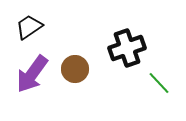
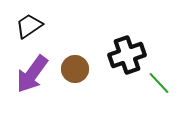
black trapezoid: moved 1 px up
black cross: moved 7 px down
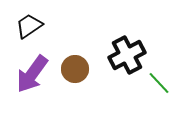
black cross: rotated 9 degrees counterclockwise
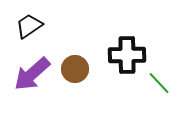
black cross: rotated 27 degrees clockwise
purple arrow: rotated 12 degrees clockwise
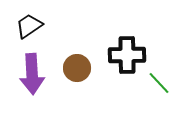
brown circle: moved 2 px right, 1 px up
purple arrow: rotated 51 degrees counterclockwise
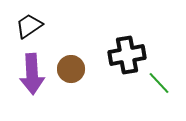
black cross: rotated 9 degrees counterclockwise
brown circle: moved 6 px left, 1 px down
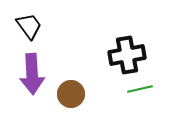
black trapezoid: rotated 88 degrees clockwise
brown circle: moved 25 px down
green line: moved 19 px left, 6 px down; rotated 60 degrees counterclockwise
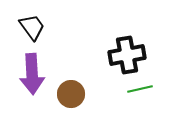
black trapezoid: moved 3 px right, 1 px down
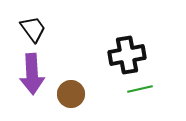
black trapezoid: moved 1 px right, 2 px down
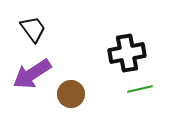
black cross: moved 2 px up
purple arrow: rotated 60 degrees clockwise
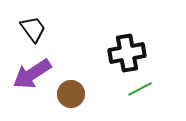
green line: rotated 15 degrees counterclockwise
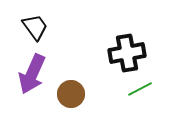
black trapezoid: moved 2 px right, 2 px up
purple arrow: rotated 33 degrees counterclockwise
